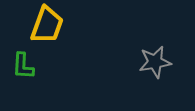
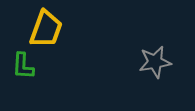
yellow trapezoid: moved 1 px left, 4 px down
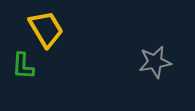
yellow trapezoid: rotated 51 degrees counterclockwise
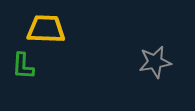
yellow trapezoid: rotated 57 degrees counterclockwise
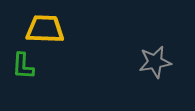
yellow trapezoid: moved 1 px left
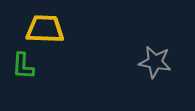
gray star: rotated 20 degrees clockwise
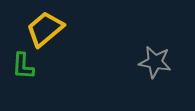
yellow trapezoid: rotated 42 degrees counterclockwise
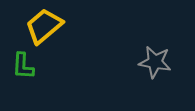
yellow trapezoid: moved 1 px left, 3 px up
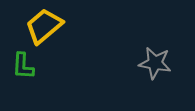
gray star: moved 1 px down
